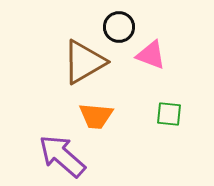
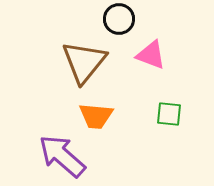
black circle: moved 8 px up
brown triangle: rotated 21 degrees counterclockwise
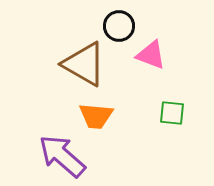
black circle: moved 7 px down
brown triangle: moved 2 px down; rotated 39 degrees counterclockwise
green square: moved 3 px right, 1 px up
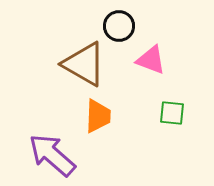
pink triangle: moved 5 px down
orange trapezoid: moved 2 px right; rotated 93 degrees counterclockwise
purple arrow: moved 10 px left, 1 px up
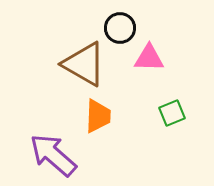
black circle: moved 1 px right, 2 px down
pink triangle: moved 2 px left, 2 px up; rotated 20 degrees counterclockwise
green square: rotated 28 degrees counterclockwise
purple arrow: moved 1 px right
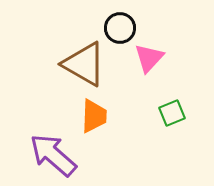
pink triangle: rotated 48 degrees counterclockwise
orange trapezoid: moved 4 px left
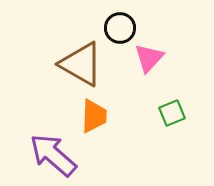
brown triangle: moved 3 px left
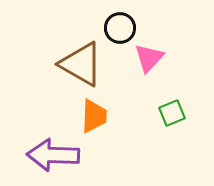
purple arrow: rotated 39 degrees counterclockwise
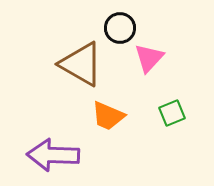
orange trapezoid: moved 14 px right; rotated 111 degrees clockwise
